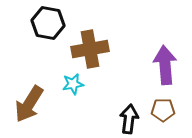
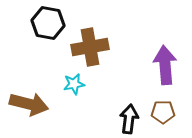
brown cross: moved 2 px up
cyan star: moved 1 px right
brown arrow: rotated 108 degrees counterclockwise
brown pentagon: moved 2 px down
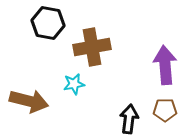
brown cross: moved 2 px right
brown arrow: moved 3 px up
brown pentagon: moved 2 px right, 2 px up
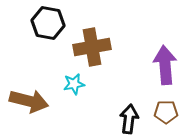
brown pentagon: moved 1 px right, 2 px down
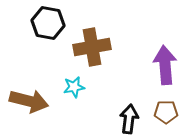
cyan star: moved 3 px down
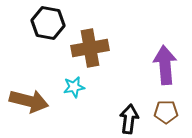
brown cross: moved 2 px left, 1 px down
